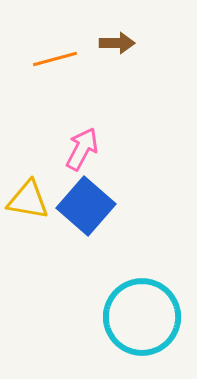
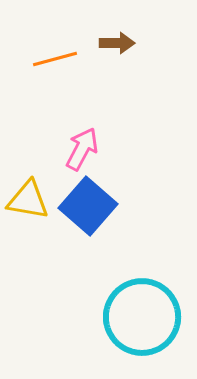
blue square: moved 2 px right
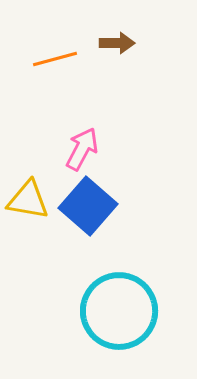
cyan circle: moved 23 px left, 6 px up
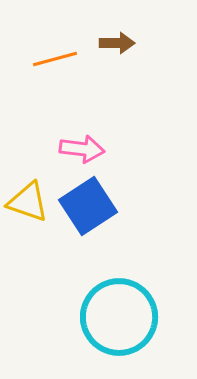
pink arrow: rotated 69 degrees clockwise
yellow triangle: moved 2 px down; rotated 9 degrees clockwise
blue square: rotated 16 degrees clockwise
cyan circle: moved 6 px down
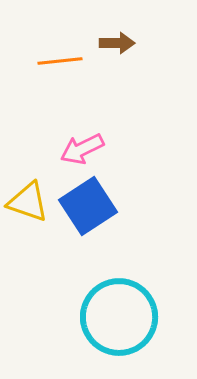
orange line: moved 5 px right, 2 px down; rotated 9 degrees clockwise
pink arrow: rotated 147 degrees clockwise
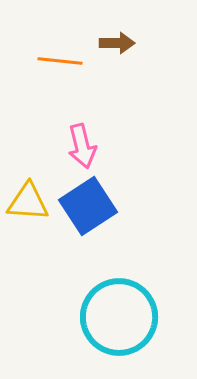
orange line: rotated 12 degrees clockwise
pink arrow: moved 3 px up; rotated 78 degrees counterclockwise
yellow triangle: rotated 15 degrees counterclockwise
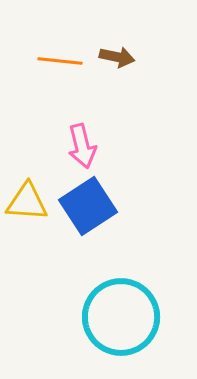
brown arrow: moved 14 px down; rotated 12 degrees clockwise
yellow triangle: moved 1 px left
cyan circle: moved 2 px right
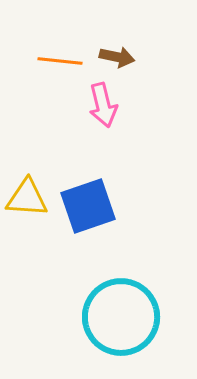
pink arrow: moved 21 px right, 41 px up
yellow triangle: moved 4 px up
blue square: rotated 14 degrees clockwise
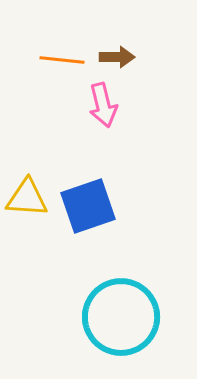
brown arrow: rotated 12 degrees counterclockwise
orange line: moved 2 px right, 1 px up
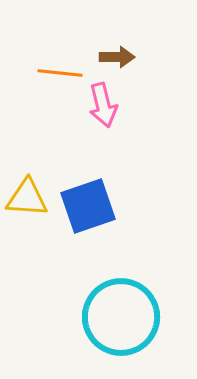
orange line: moved 2 px left, 13 px down
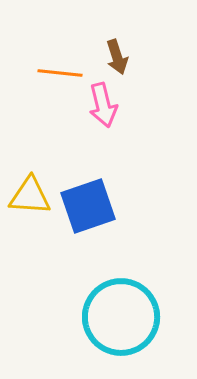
brown arrow: rotated 72 degrees clockwise
yellow triangle: moved 3 px right, 2 px up
